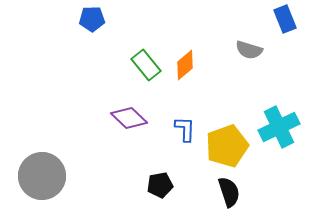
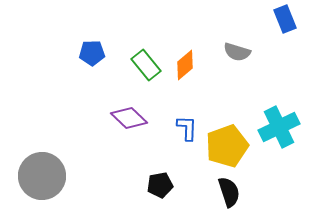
blue pentagon: moved 34 px down
gray semicircle: moved 12 px left, 2 px down
blue L-shape: moved 2 px right, 1 px up
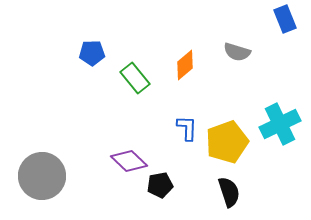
green rectangle: moved 11 px left, 13 px down
purple diamond: moved 43 px down
cyan cross: moved 1 px right, 3 px up
yellow pentagon: moved 4 px up
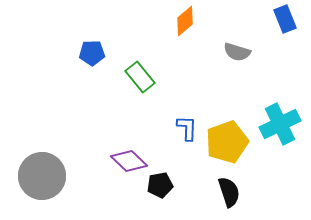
orange diamond: moved 44 px up
green rectangle: moved 5 px right, 1 px up
